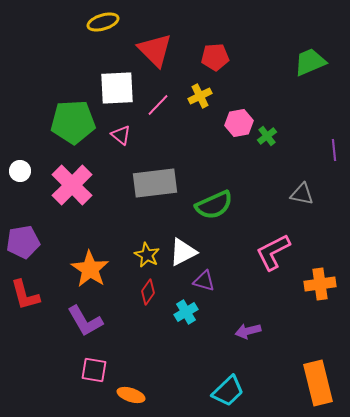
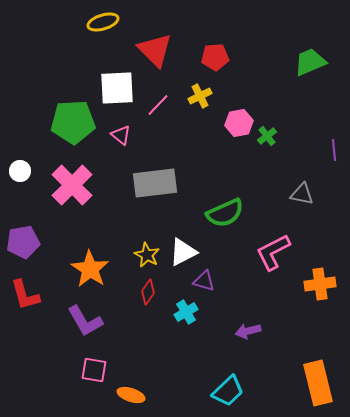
green semicircle: moved 11 px right, 8 px down
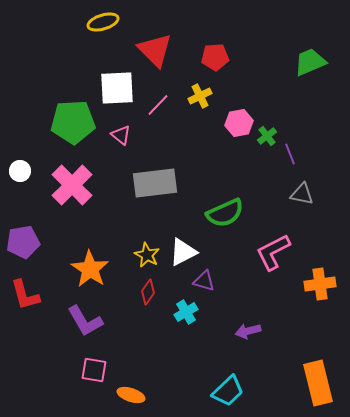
purple line: moved 44 px left, 4 px down; rotated 15 degrees counterclockwise
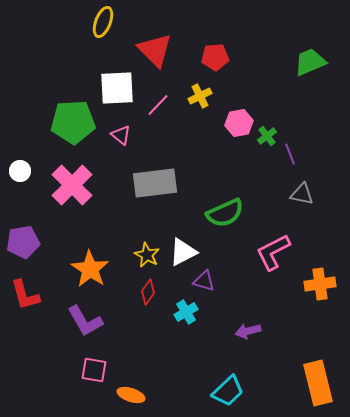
yellow ellipse: rotated 52 degrees counterclockwise
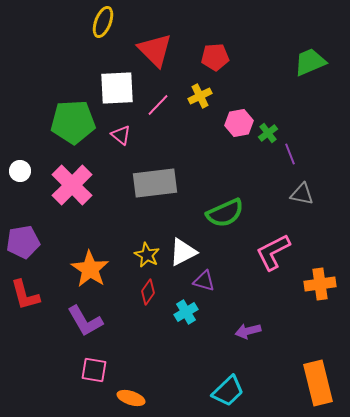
green cross: moved 1 px right, 3 px up
orange ellipse: moved 3 px down
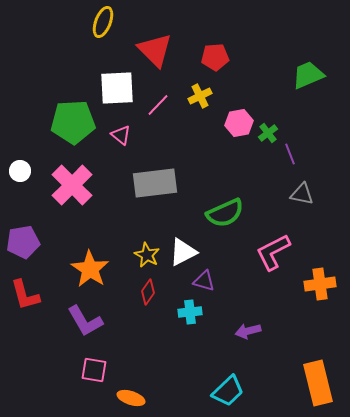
green trapezoid: moved 2 px left, 13 px down
cyan cross: moved 4 px right; rotated 25 degrees clockwise
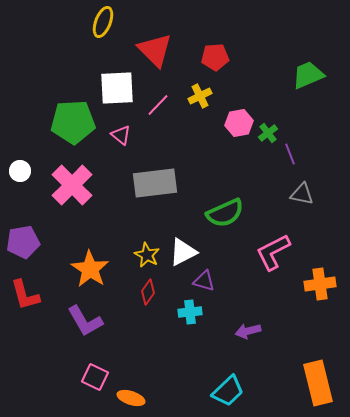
pink square: moved 1 px right, 7 px down; rotated 16 degrees clockwise
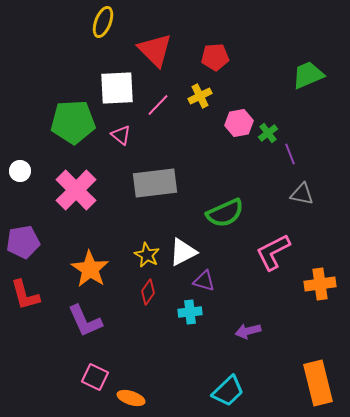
pink cross: moved 4 px right, 5 px down
purple L-shape: rotated 6 degrees clockwise
